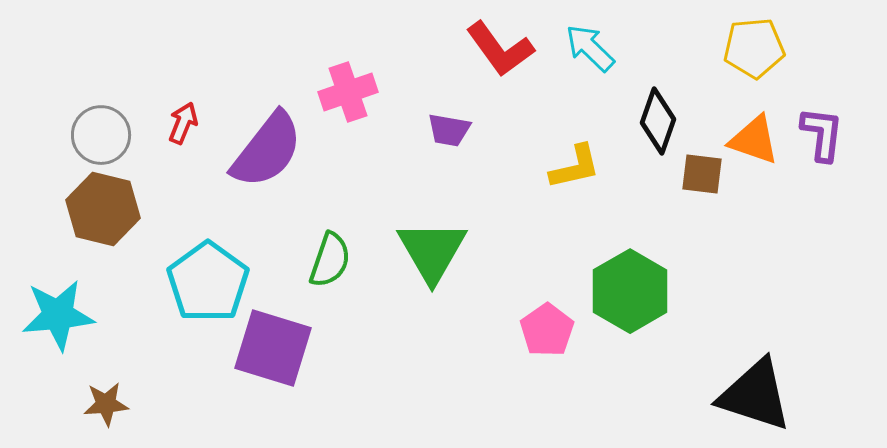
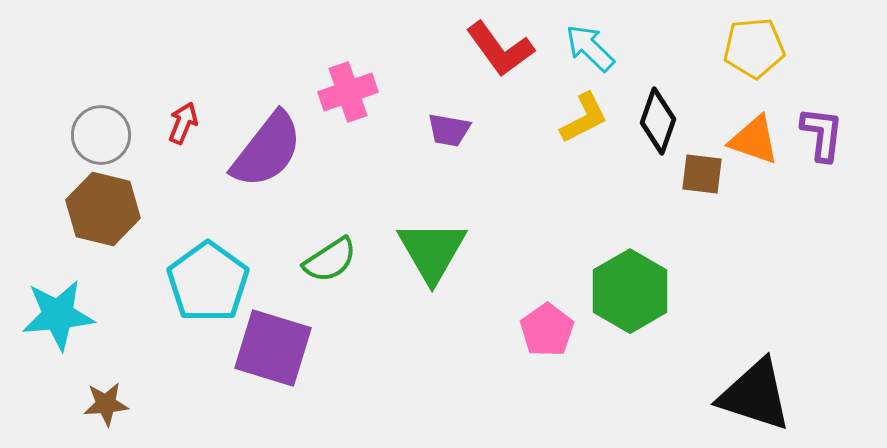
yellow L-shape: moved 9 px right, 49 px up; rotated 14 degrees counterclockwise
green semicircle: rotated 38 degrees clockwise
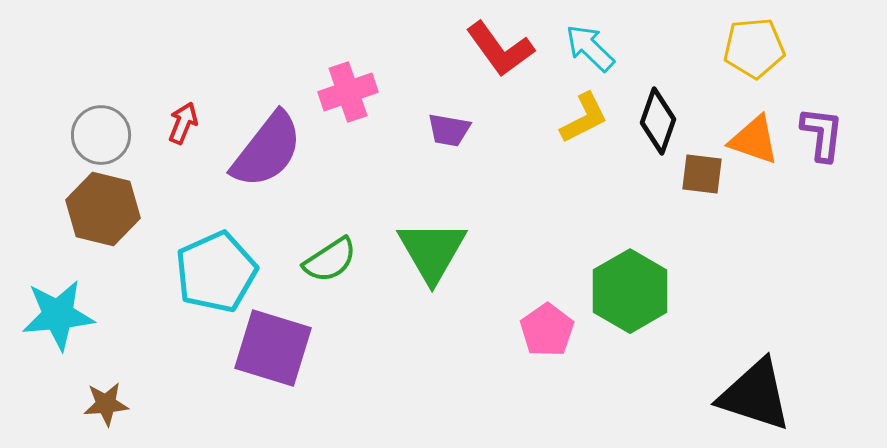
cyan pentagon: moved 8 px right, 10 px up; rotated 12 degrees clockwise
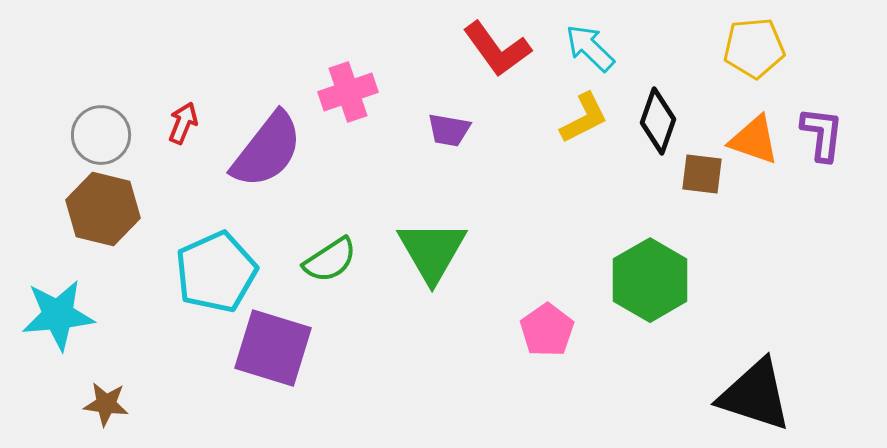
red L-shape: moved 3 px left
green hexagon: moved 20 px right, 11 px up
brown star: rotated 12 degrees clockwise
